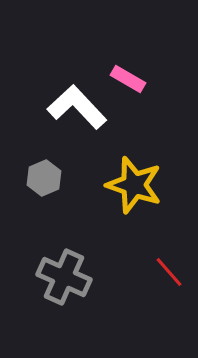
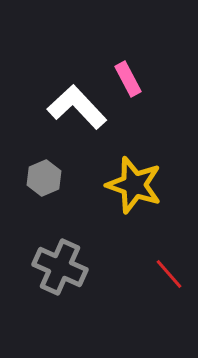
pink rectangle: rotated 32 degrees clockwise
red line: moved 2 px down
gray cross: moved 4 px left, 10 px up
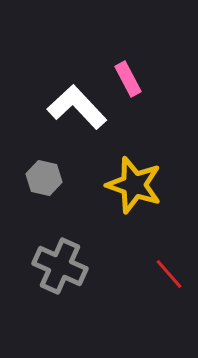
gray hexagon: rotated 24 degrees counterclockwise
gray cross: moved 1 px up
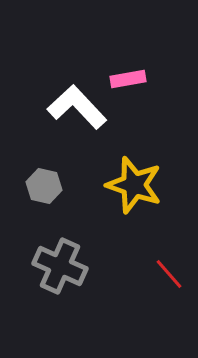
pink rectangle: rotated 72 degrees counterclockwise
gray hexagon: moved 8 px down
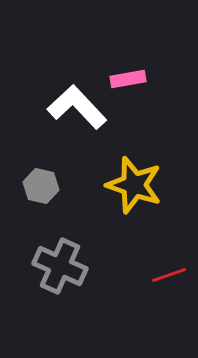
gray hexagon: moved 3 px left
red line: moved 1 px down; rotated 68 degrees counterclockwise
